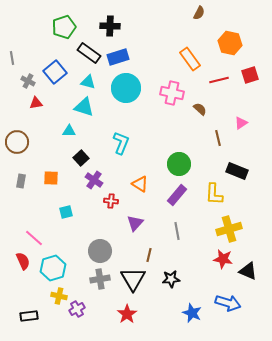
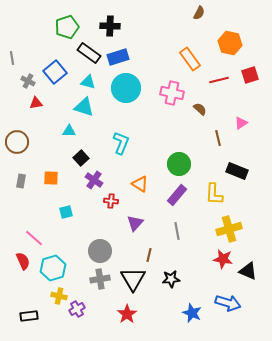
green pentagon at (64, 27): moved 3 px right
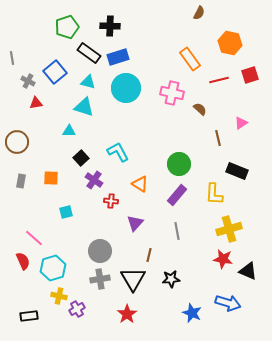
cyan L-shape at (121, 143): moved 3 px left, 9 px down; rotated 50 degrees counterclockwise
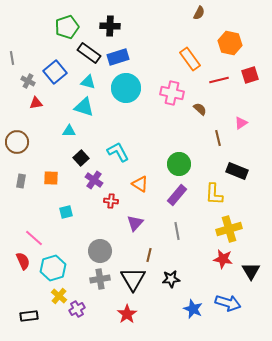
black triangle at (248, 271): moved 3 px right; rotated 36 degrees clockwise
yellow cross at (59, 296): rotated 28 degrees clockwise
blue star at (192, 313): moved 1 px right, 4 px up
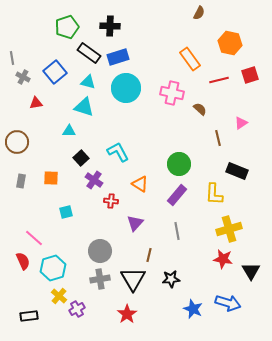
gray cross at (28, 81): moved 5 px left, 4 px up
